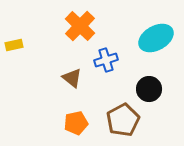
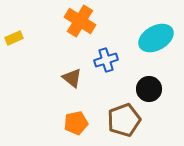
orange cross: moved 5 px up; rotated 12 degrees counterclockwise
yellow rectangle: moved 7 px up; rotated 12 degrees counterclockwise
brown pentagon: moved 1 px right; rotated 8 degrees clockwise
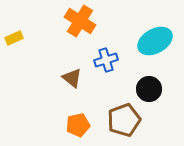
cyan ellipse: moved 1 px left, 3 px down
orange pentagon: moved 2 px right, 2 px down
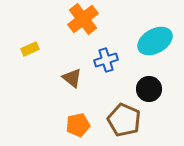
orange cross: moved 3 px right, 2 px up; rotated 20 degrees clockwise
yellow rectangle: moved 16 px right, 11 px down
brown pentagon: rotated 28 degrees counterclockwise
